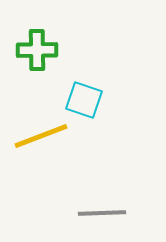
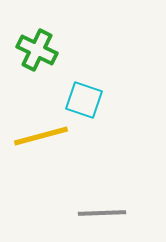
green cross: rotated 27 degrees clockwise
yellow line: rotated 6 degrees clockwise
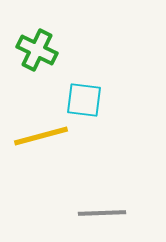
cyan square: rotated 12 degrees counterclockwise
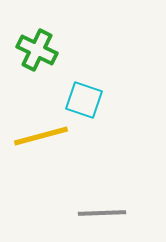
cyan square: rotated 12 degrees clockwise
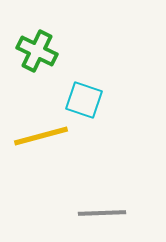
green cross: moved 1 px down
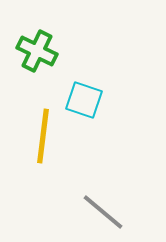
yellow line: moved 2 px right; rotated 68 degrees counterclockwise
gray line: moved 1 px right, 1 px up; rotated 42 degrees clockwise
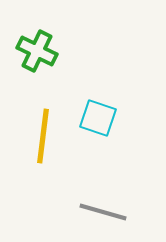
cyan square: moved 14 px right, 18 px down
gray line: rotated 24 degrees counterclockwise
